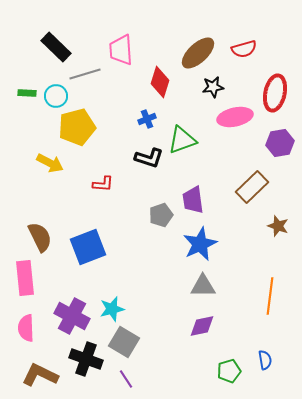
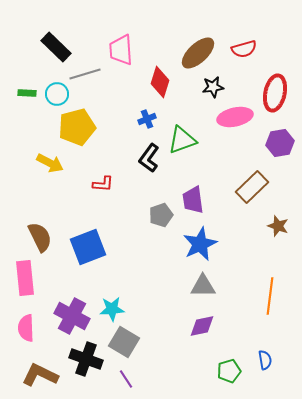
cyan circle: moved 1 px right, 2 px up
black L-shape: rotated 108 degrees clockwise
cyan star: rotated 10 degrees clockwise
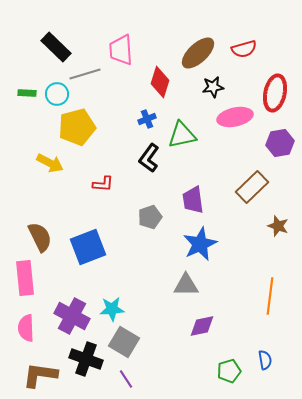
green triangle: moved 5 px up; rotated 8 degrees clockwise
gray pentagon: moved 11 px left, 2 px down
gray triangle: moved 17 px left, 1 px up
brown L-shape: rotated 18 degrees counterclockwise
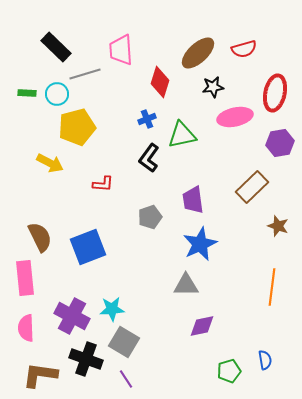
orange line: moved 2 px right, 9 px up
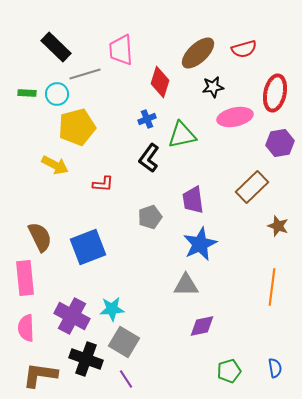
yellow arrow: moved 5 px right, 2 px down
blue semicircle: moved 10 px right, 8 px down
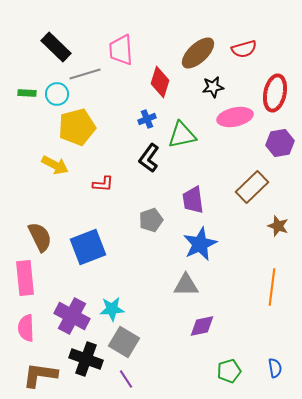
gray pentagon: moved 1 px right, 3 px down
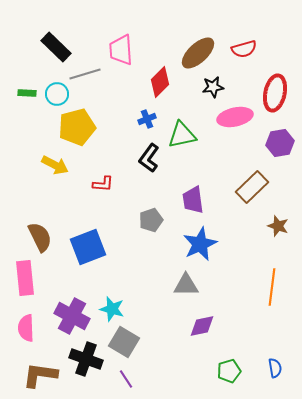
red diamond: rotated 28 degrees clockwise
cyan star: rotated 20 degrees clockwise
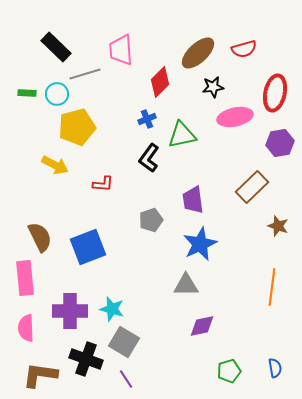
purple cross: moved 2 px left, 5 px up; rotated 28 degrees counterclockwise
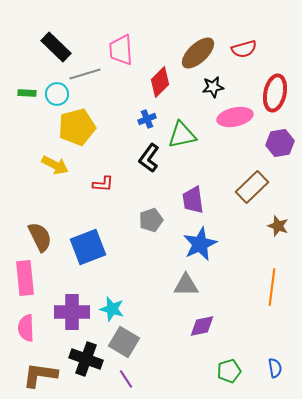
purple cross: moved 2 px right, 1 px down
